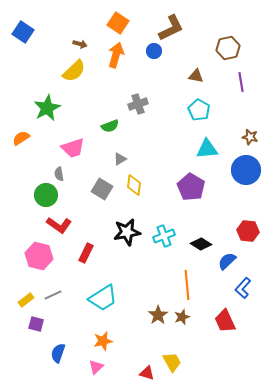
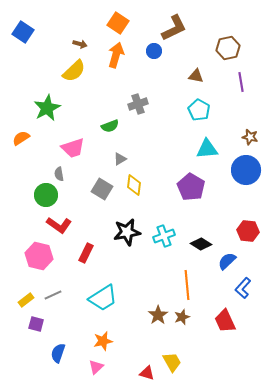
brown L-shape at (171, 28): moved 3 px right
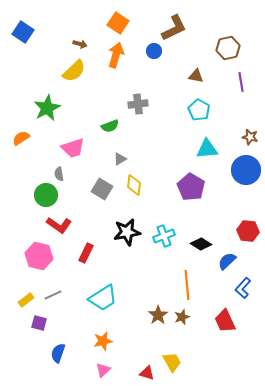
gray cross at (138, 104): rotated 12 degrees clockwise
purple square at (36, 324): moved 3 px right, 1 px up
pink triangle at (96, 367): moved 7 px right, 3 px down
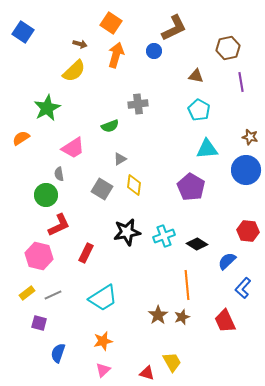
orange square at (118, 23): moved 7 px left
pink trapezoid at (73, 148): rotated 15 degrees counterclockwise
red L-shape at (59, 225): rotated 60 degrees counterclockwise
black diamond at (201, 244): moved 4 px left
yellow rectangle at (26, 300): moved 1 px right, 7 px up
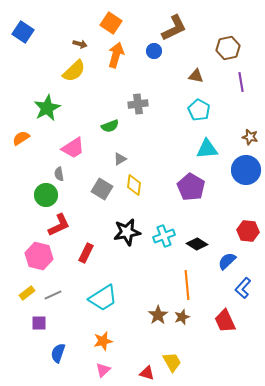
purple square at (39, 323): rotated 14 degrees counterclockwise
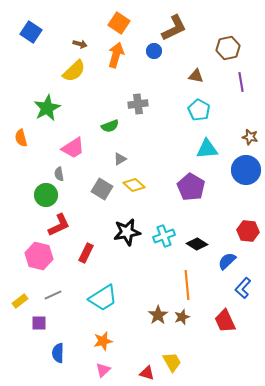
orange square at (111, 23): moved 8 px right
blue square at (23, 32): moved 8 px right
orange semicircle at (21, 138): rotated 72 degrees counterclockwise
yellow diamond at (134, 185): rotated 55 degrees counterclockwise
yellow rectangle at (27, 293): moved 7 px left, 8 px down
blue semicircle at (58, 353): rotated 18 degrees counterclockwise
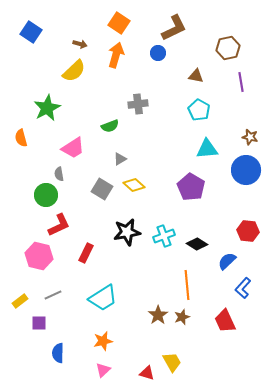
blue circle at (154, 51): moved 4 px right, 2 px down
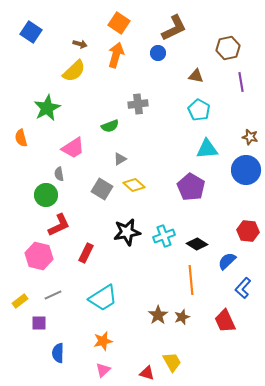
orange line at (187, 285): moved 4 px right, 5 px up
